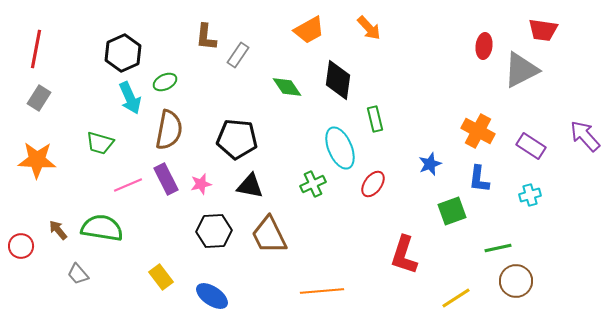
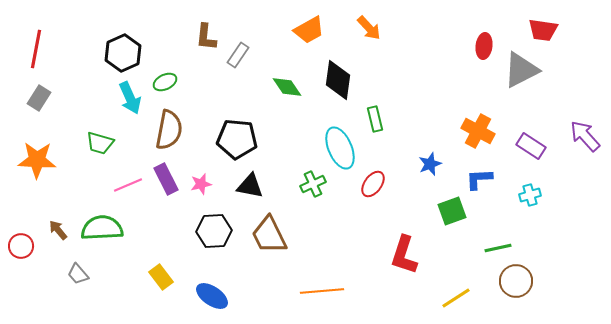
blue L-shape at (479, 179): rotated 80 degrees clockwise
green semicircle at (102, 228): rotated 12 degrees counterclockwise
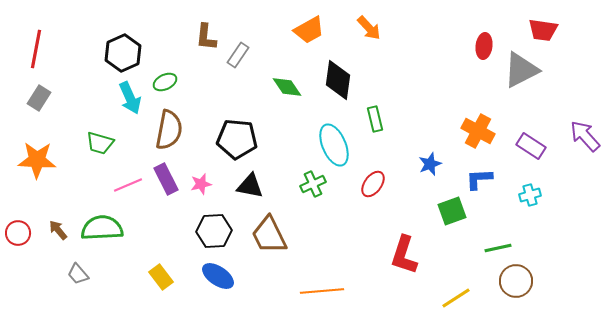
cyan ellipse at (340, 148): moved 6 px left, 3 px up
red circle at (21, 246): moved 3 px left, 13 px up
blue ellipse at (212, 296): moved 6 px right, 20 px up
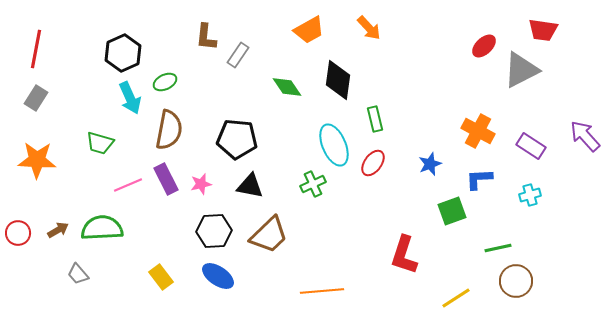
red ellipse at (484, 46): rotated 40 degrees clockwise
gray rectangle at (39, 98): moved 3 px left
red ellipse at (373, 184): moved 21 px up
brown arrow at (58, 230): rotated 100 degrees clockwise
brown trapezoid at (269, 235): rotated 108 degrees counterclockwise
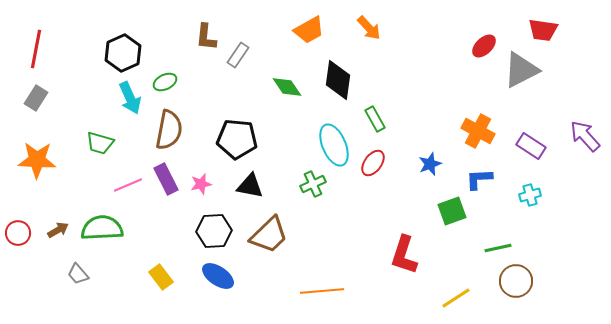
green rectangle at (375, 119): rotated 15 degrees counterclockwise
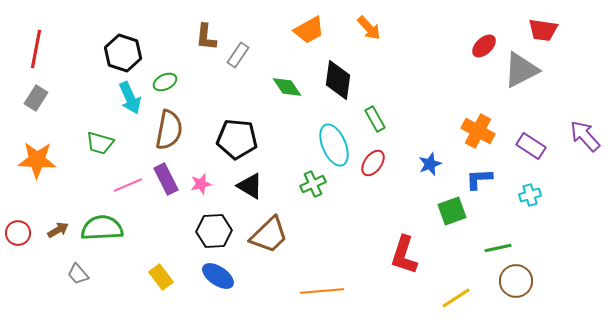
black hexagon at (123, 53): rotated 18 degrees counterclockwise
black triangle at (250, 186): rotated 20 degrees clockwise
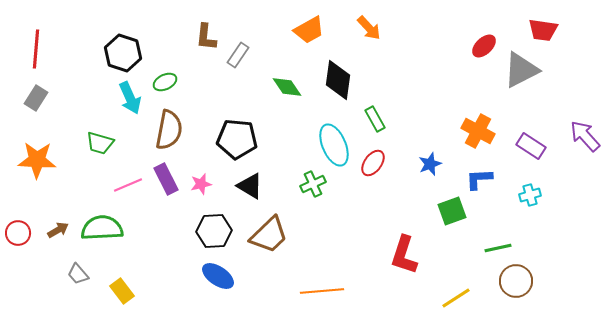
red line at (36, 49): rotated 6 degrees counterclockwise
yellow rectangle at (161, 277): moved 39 px left, 14 px down
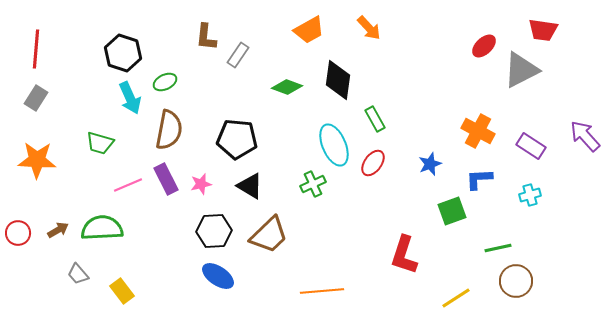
green diamond at (287, 87): rotated 36 degrees counterclockwise
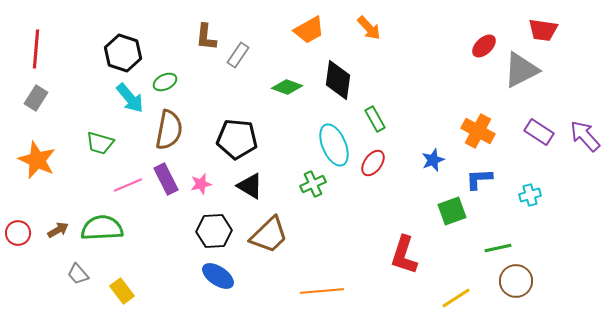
cyan arrow at (130, 98): rotated 16 degrees counterclockwise
purple rectangle at (531, 146): moved 8 px right, 14 px up
orange star at (37, 160): rotated 21 degrees clockwise
blue star at (430, 164): moved 3 px right, 4 px up
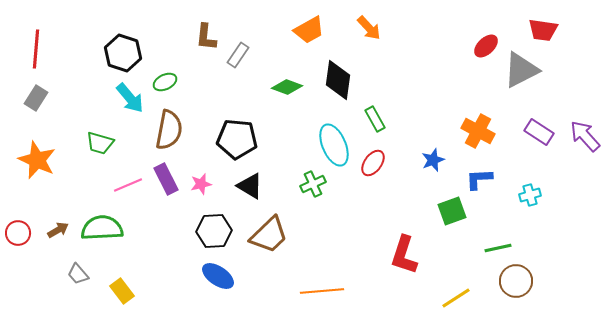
red ellipse at (484, 46): moved 2 px right
